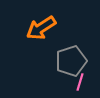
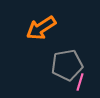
gray pentagon: moved 4 px left, 4 px down; rotated 8 degrees clockwise
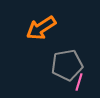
pink line: moved 1 px left
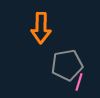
orange arrow: rotated 56 degrees counterclockwise
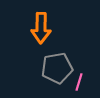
gray pentagon: moved 10 px left, 3 px down
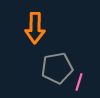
orange arrow: moved 6 px left
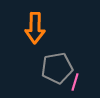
pink line: moved 4 px left
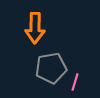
gray pentagon: moved 6 px left
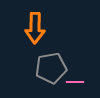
pink line: rotated 72 degrees clockwise
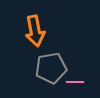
orange arrow: moved 3 px down; rotated 12 degrees counterclockwise
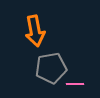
pink line: moved 2 px down
